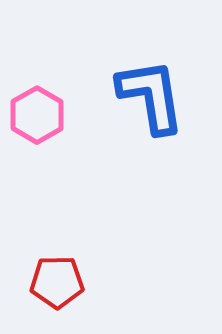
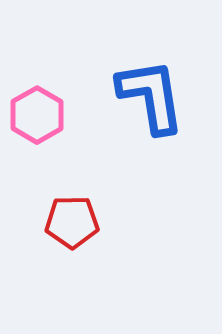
red pentagon: moved 15 px right, 60 px up
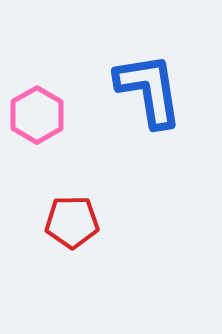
blue L-shape: moved 2 px left, 6 px up
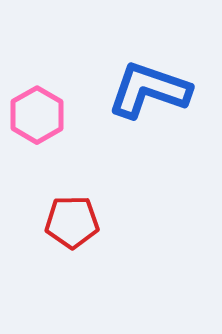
blue L-shape: rotated 62 degrees counterclockwise
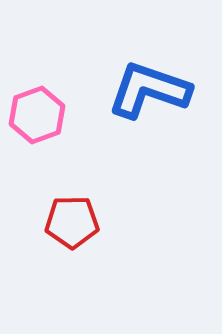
pink hexagon: rotated 10 degrees clockwise
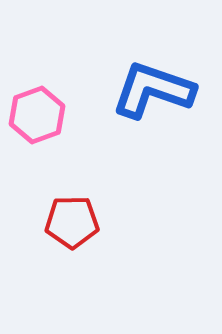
blue L-shape: moved 4 px right
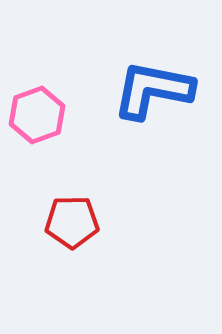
blue L-shape: rotated 8 degrees counterclockwise
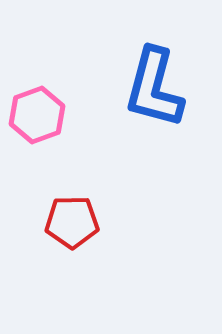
blue L-shape: moved 1 px right, 2 px up; rotated 86 degrees counterclockwise
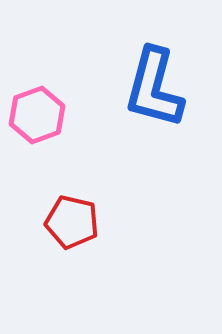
red pentagon: rotated 14 degrees clockwise
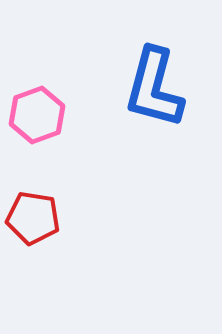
red pentagon: moved 39 px left, 4 px up; rotated 4 degrees counterclockwise
